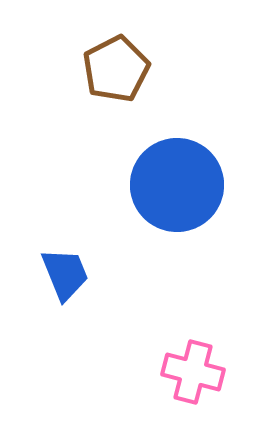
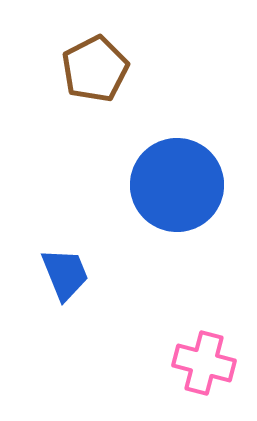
brown pentagon: moved 21 px left
pink cross: moved 11 px right, 9 px up
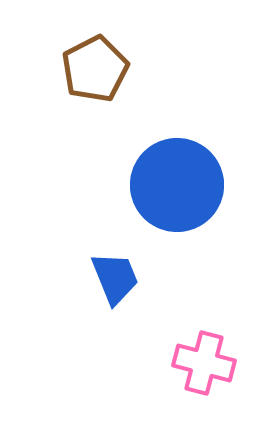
blue trapezoid: moved 50 px right, 4 px down
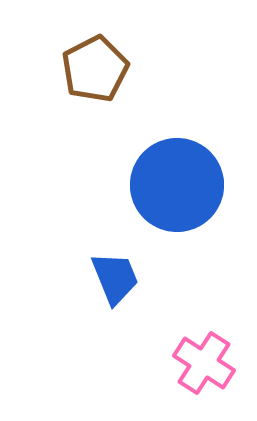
pink cross: rotated 18 degrees clockwise
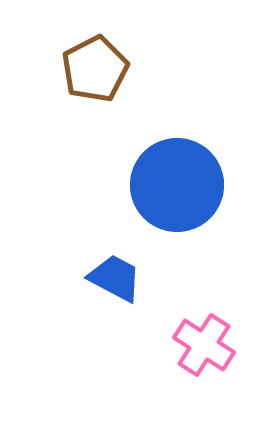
blue trapezoid: rotated 40 degrees counterclockwise
pink cross: moved 18 px up
